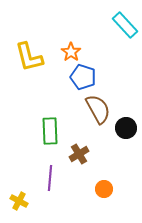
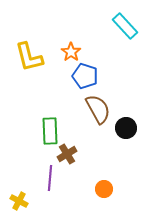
cyan rectangle: moved 1 px down
blue pentagon: moved 2 px right, 1 px up
brown cross: moved 12 px left
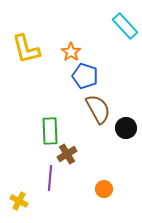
yellow L-shape: moved 3 px left, 8 px up
